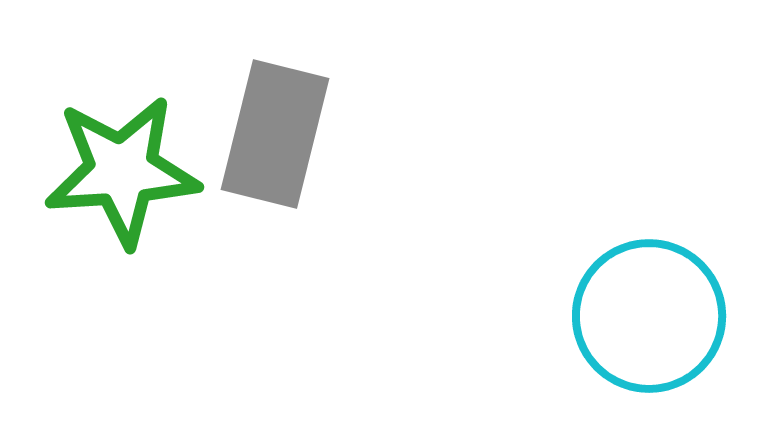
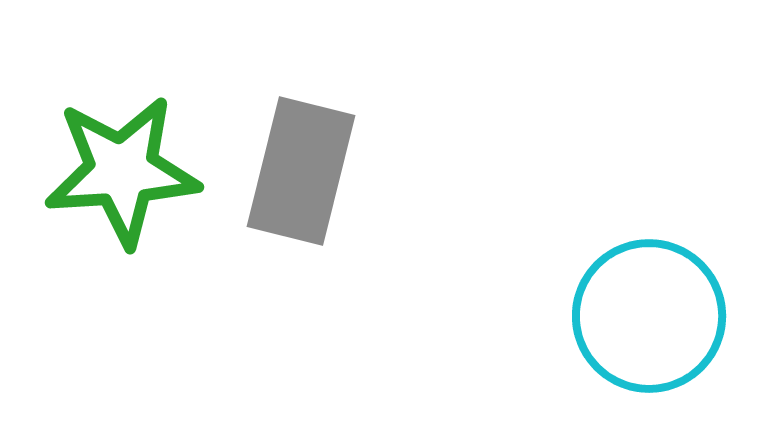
gray rectangle: moved 26 px right, 37 px down
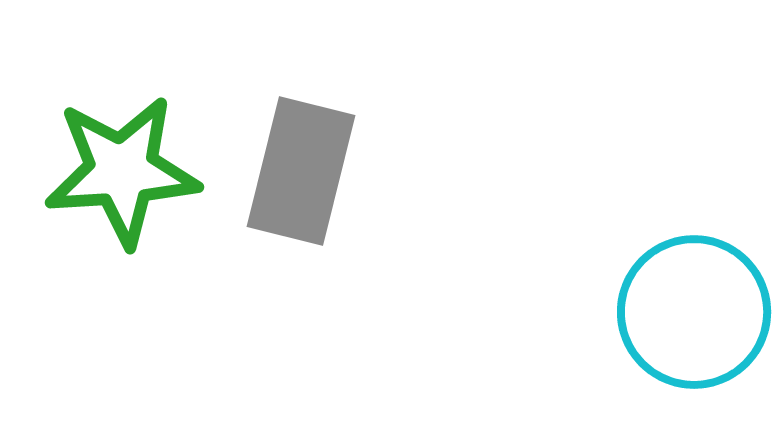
cyan circle: moved 45 px right, 4 px up
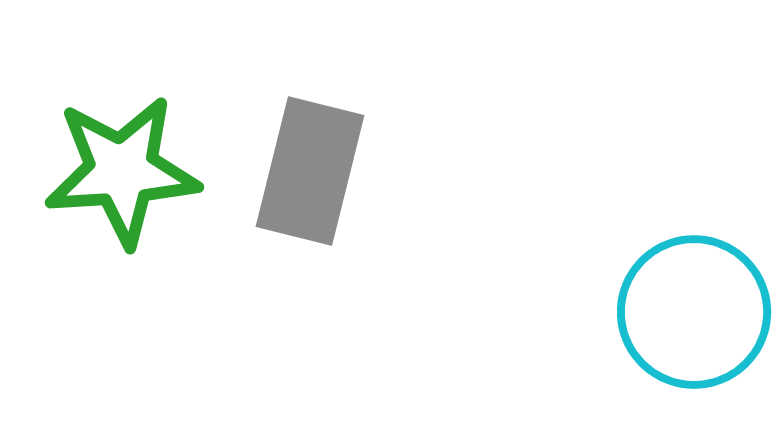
gray rectangle: moved 9 px right
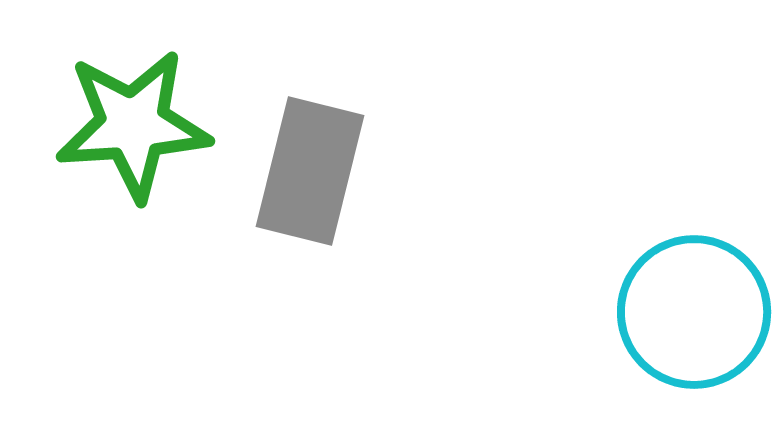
green star: moved 11 px right, 46 px up
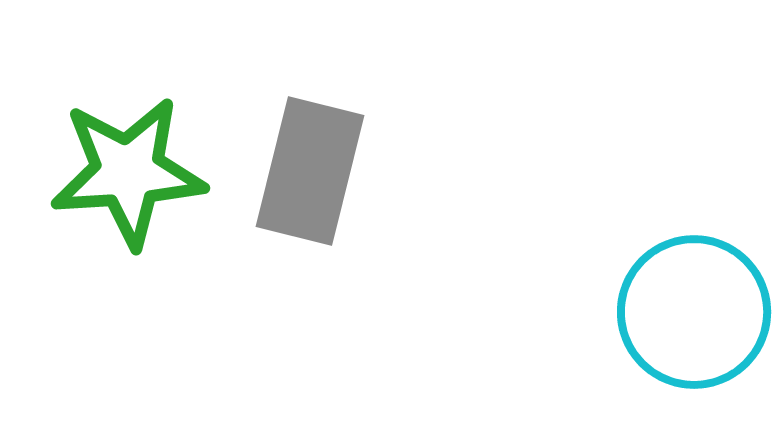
green star: moved 5 px left, 47 px down
